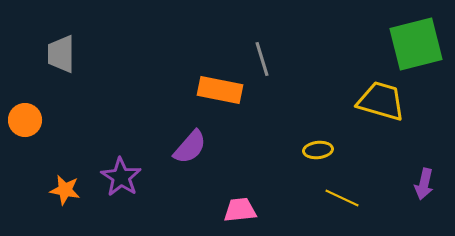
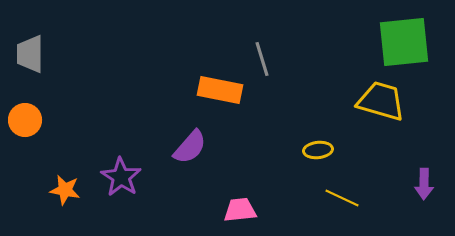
green square: moved 12 px left, 2 px up; rotated 8 degrees clockwise
gray trapezoid: moved 31 px left
purple arrow: rotated 12 degrees counterclockwise
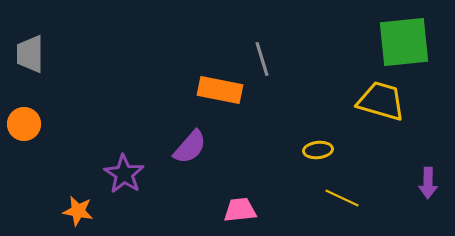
orange circle: moved 1 px left, 4 px down
purple star: moved 3 px right, 3 px up
purple arrow: moved 4 px right, 1 px up
orange star: moved 13 px right, 21 px down
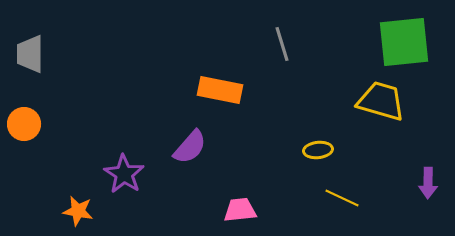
gray line: moved 20 px right, 15 px up
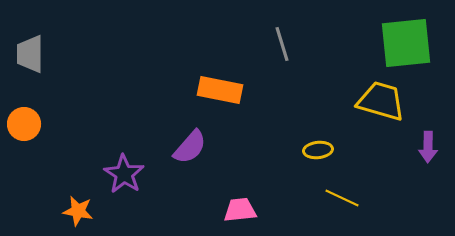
green square: moved 2 px right, 1 px down
purple arrow: moved 36 px up
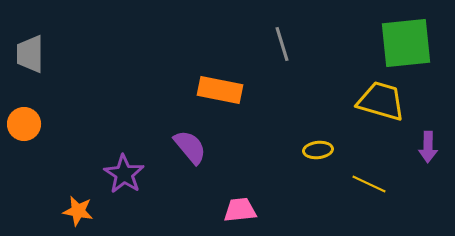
purple semicircle: rotated 81 degrees counterclockwise
yellow line: moved 27 px right, 14 px up
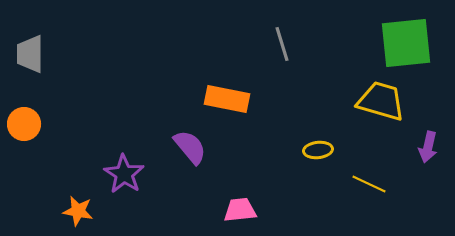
orange rectangle: moved 7 px right, 9 px down
purple arrow: rotated 12 degrees clockwise
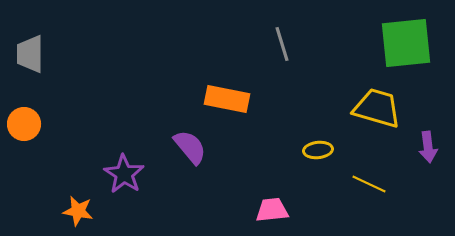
yellow trapezoid: moved 4 px left, 7 px down
purple arrow: rotated 20 degrees counterclockwise
pink trapezoid: moved 32 px right
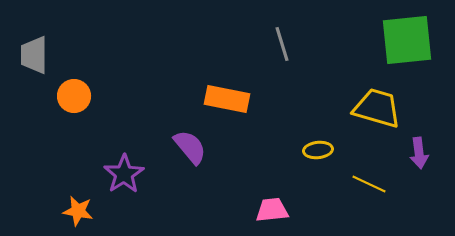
green square: moved 1 px right, 3 px up
gray trapezoid: moved 4 px right, 1 px down
orange circle: moved 50 px right, 28 px up
purple arrow: moved 9 px left, 6 px down
purple star: rotated 6 degrees clockwise
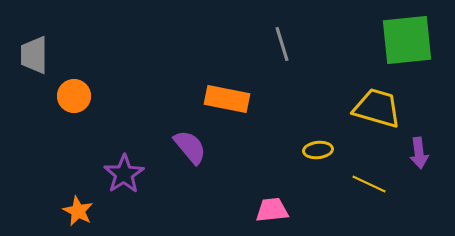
orange star: rotated 16 degrees clockwise
